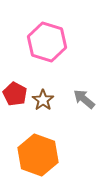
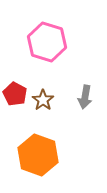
gray arrow: moved 1 px right, 2 px up; rotated 120 degrees counterclockwise
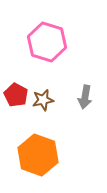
red pentagon: moved 1 px right, 1 px down
brown star: rotated 25 degrees clockwise
